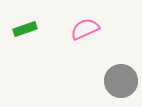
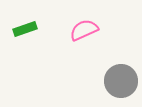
pink semicircle: moved 1 px left, 1 px down
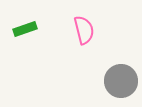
pink semicircle: rotated 100 degrees clockwise
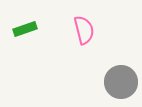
gray circle: moved 1 px down
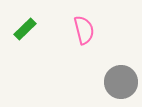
green rectangle: rotated 25 degrees counterclockwise
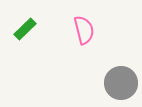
gray circle: moved 1 px down
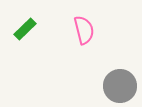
gray circle: moved 1 px left, 3 px down
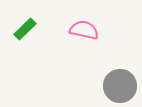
pink semicircle: rotated 64 degrees counterclockwise
